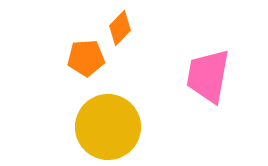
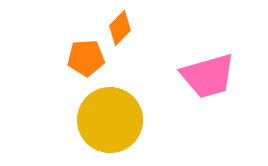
pink trapezoid: rotated 116 degrees counterclockwise
yellow circle: moved 2 px right, 7 px up
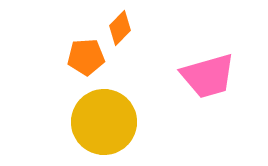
orange pentagon: moved 1 px up
yellow circle: moved 6 px left, 2 px down
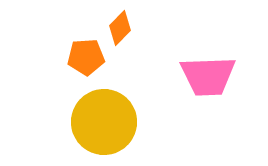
pink trapezoid: rotated 14 degrees clockwise
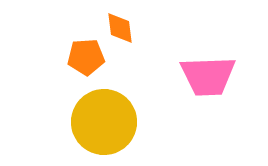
orange diamond: rotated 52 degrees counterclockwise
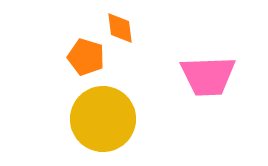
orange pentagon: rotated 21 degrees clockwise
yellow circle: moved 1 px left, 3 px up
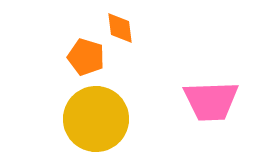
pink trapezoid: moved 3 px right, 25 px down
yellow circle: moved 7 px left
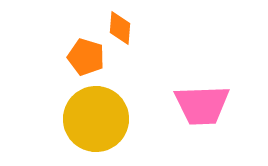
orange diamond: rotated 12 degrees clockwise
pink trapezoid: moved 9 px left, 4 px down
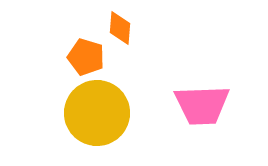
yellow circle: moved 1 px right, 6 px up
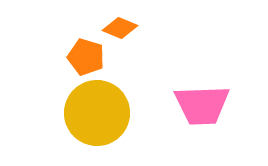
orange diamond: rotated 72 degrees counterclockwise
